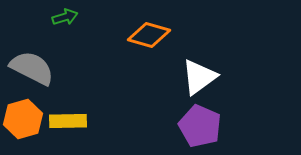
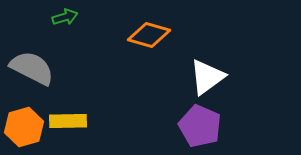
white triangle: moved 8 px right
orange hexagon: moved 1 px right, 8 px down
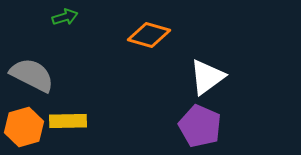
gray semicircle: moved 7 px down
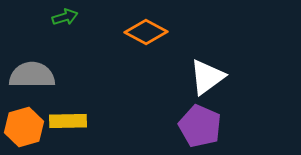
orange diamond: moved 3 px left, 3 px up; rotated 12 degrees clockwise
gray semicircle: rotated 27 degrees counterclockwise
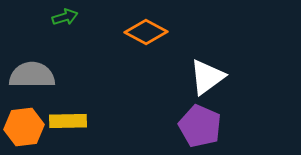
orange hexagon: rotated 9 degrees clockwise
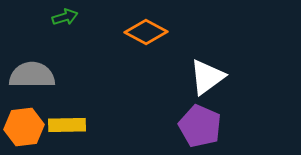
yellow rectangle: moved 1 px left, 4 px down
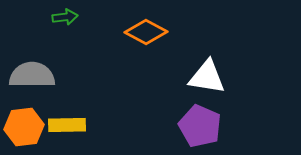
green arrow: rotated 10 degrees clockwise
white triangle: rotated 45 degrees clockwise
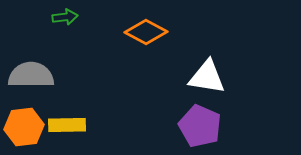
gray semicircle: moved 1 px left
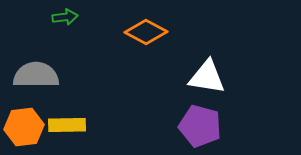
gray semicircle: moved 5 px right
purple pentagon: rotated 9 degrees counterclockwise
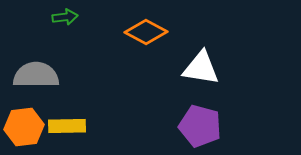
white triangle: moved 6 px left, 9 px up
yellow rectangle: moved 1 px down
